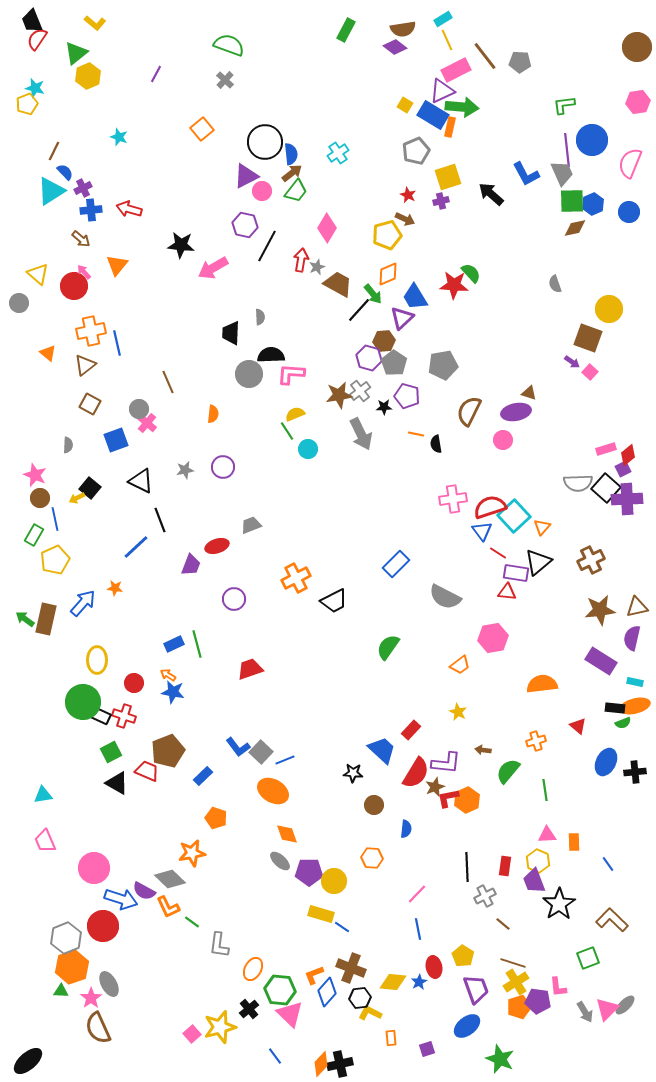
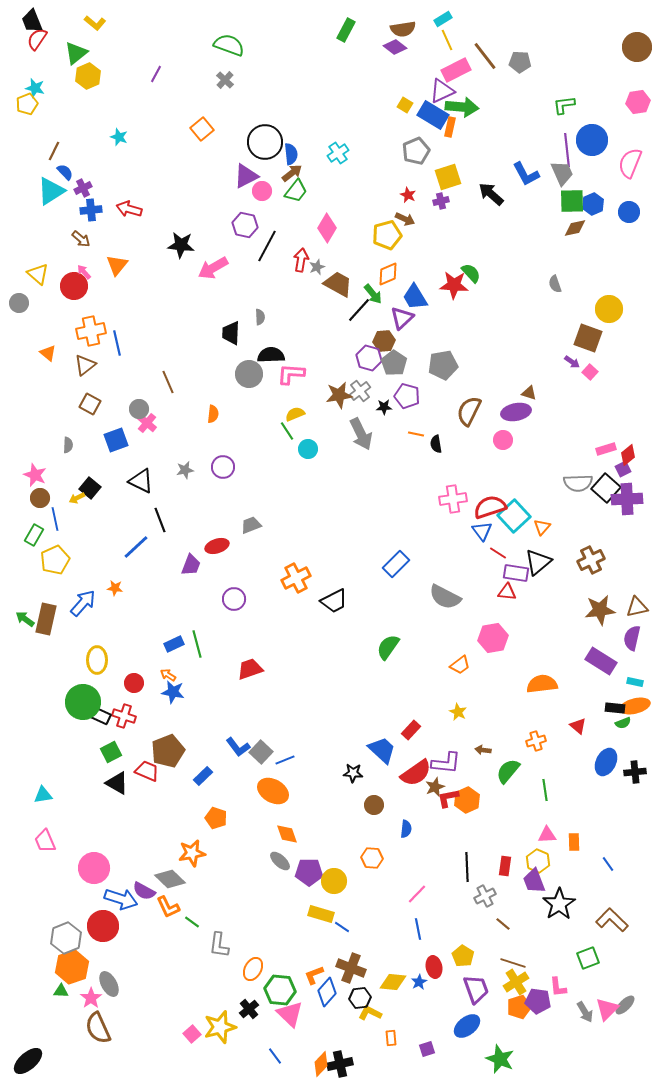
red semicircle at (416, 773): rotated 24 degrees clockwise
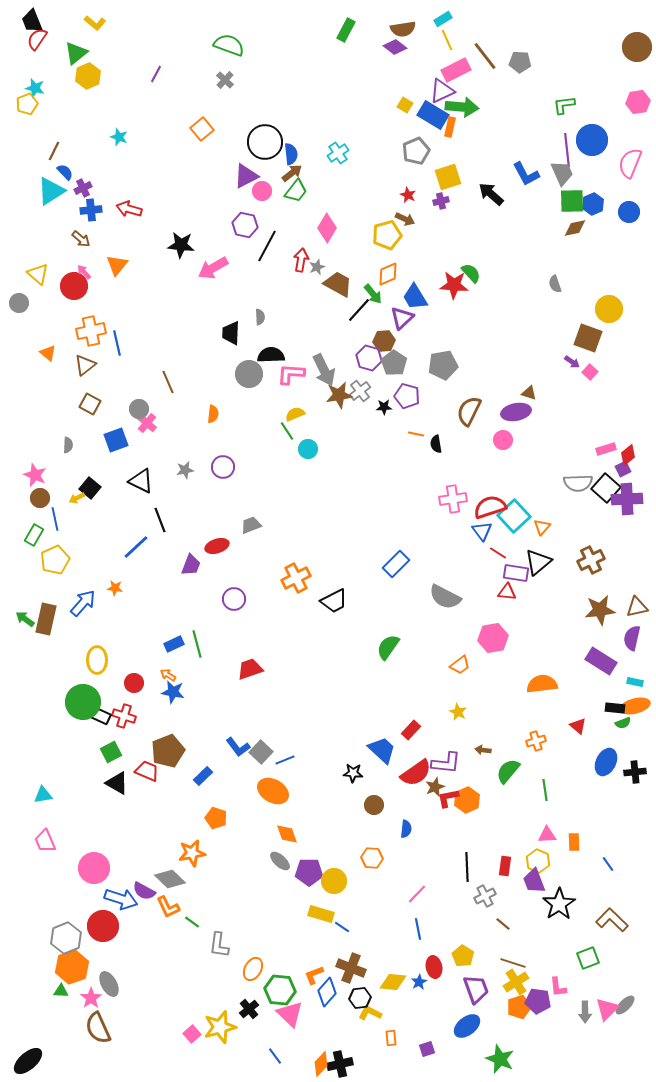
gray arrow at (361, 434): moved 37 px left, 64 px up
gray arrow at (585, 1012): rotated 30 degrees clockwise
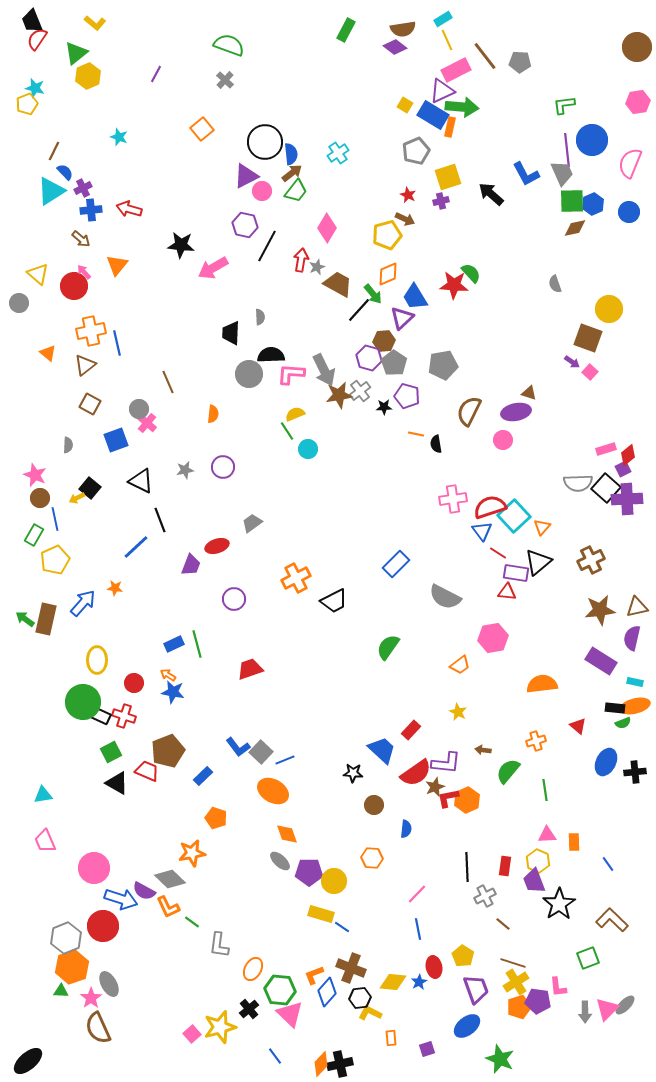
gray trapezoid at (251, 525): moved 1 px right, 2 px up; rotated 15 degrees counterclockwise
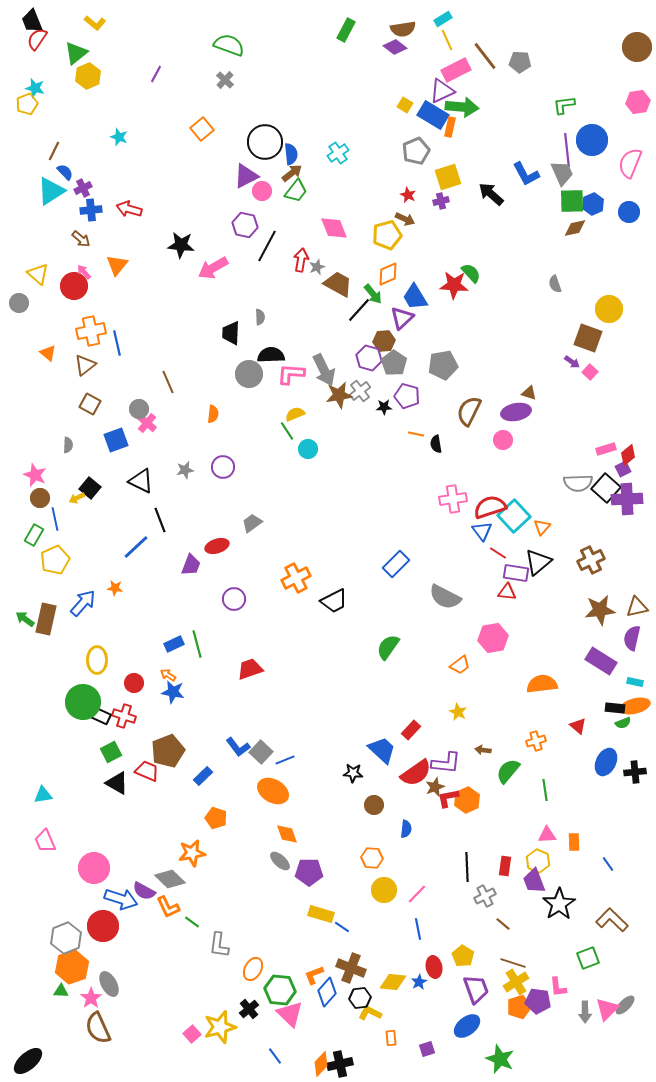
pink diamond at (327, 228): moved 7 px right; rotated 52 degrees counterclockwise
yellow circle at (334, 881): moved 50 px right, 9 px down
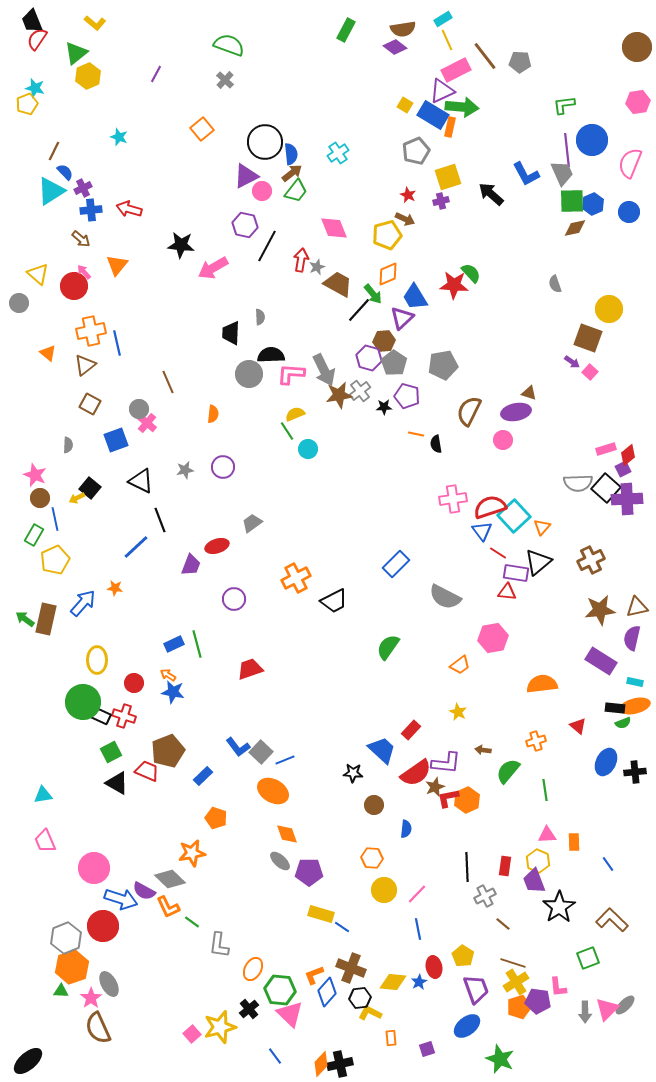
black star at (559, 904): moved 3 px down
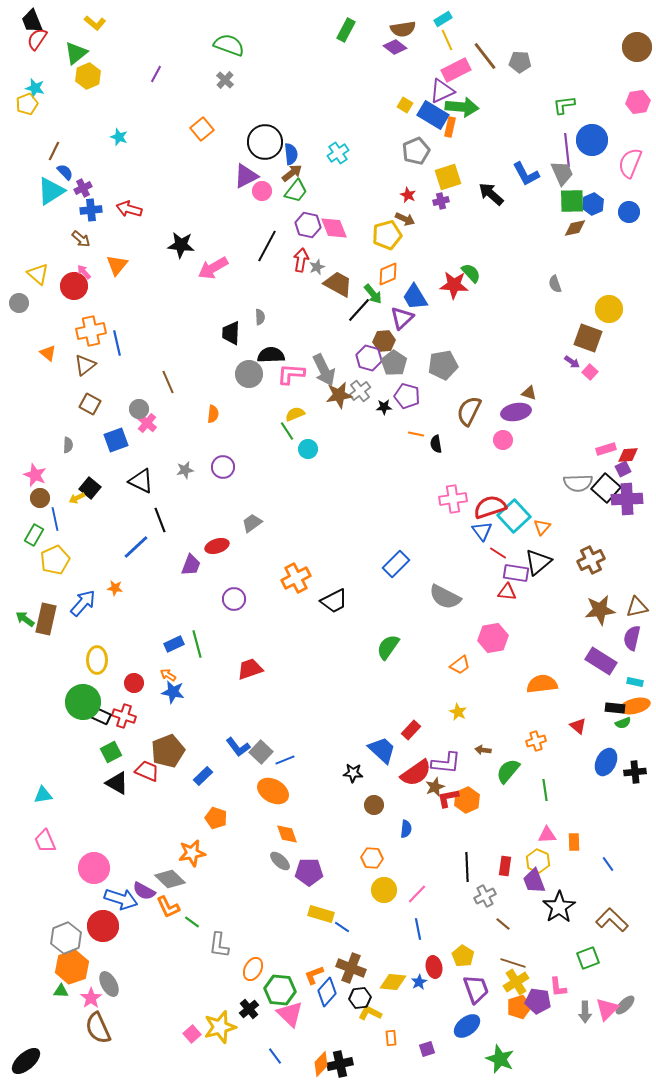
purple hexagon at (245, 225): moved 63 px right
red diamond at (628, 455): rotated 35 degrees clockwise
black ellipse at (28, 1061): moved 2 px left
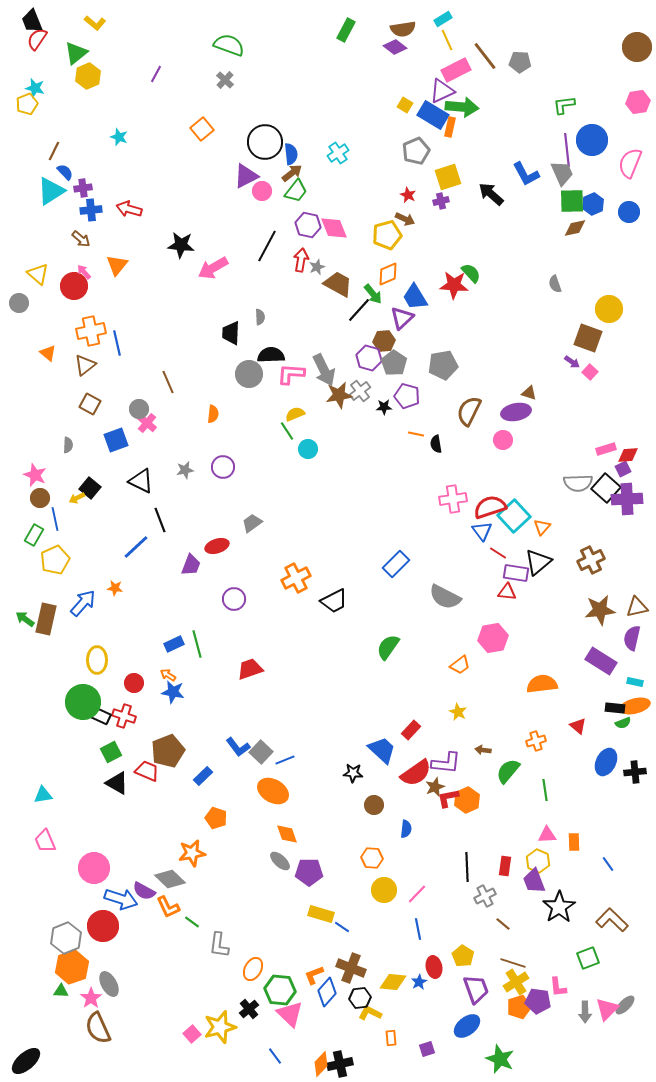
purple cross at (83, 188): rotated 18 degrees clockwise
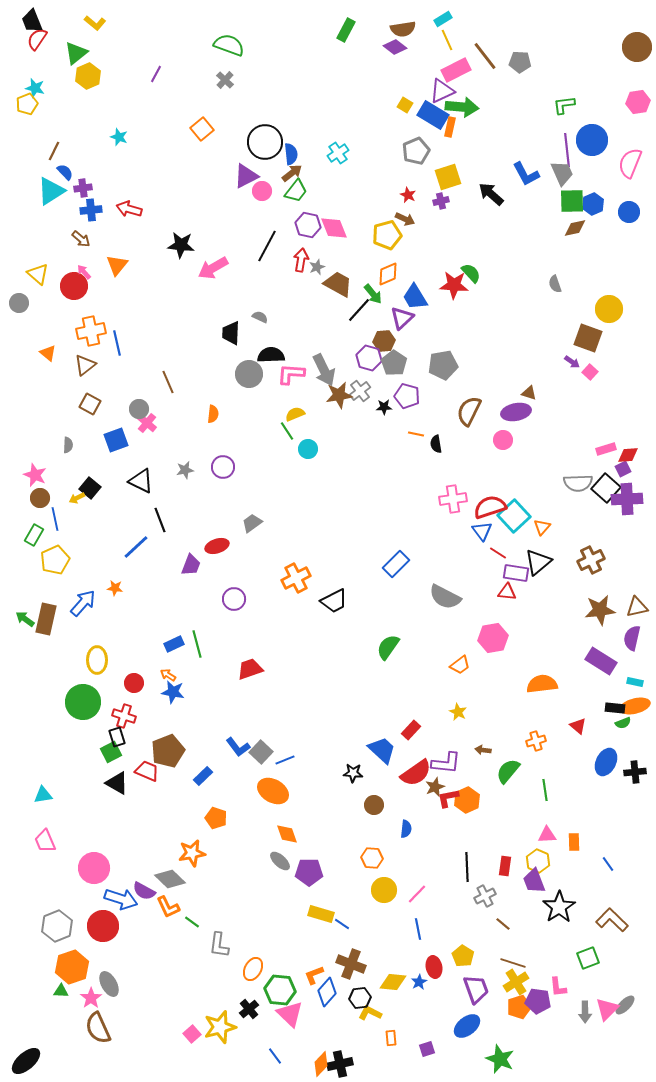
gray semicircle at (260, 317): rotated 63 degrees counterclockwise
black rectangle at (101, 716): moved 16 px right, 21 px down; rotated 48 degrees clockwise
blue line at (342, 927): moved 3 px up
gray hexagon at (66, 938): moved 9 px left, 12 px up
brown cross at (351, 968): moved 4 px up
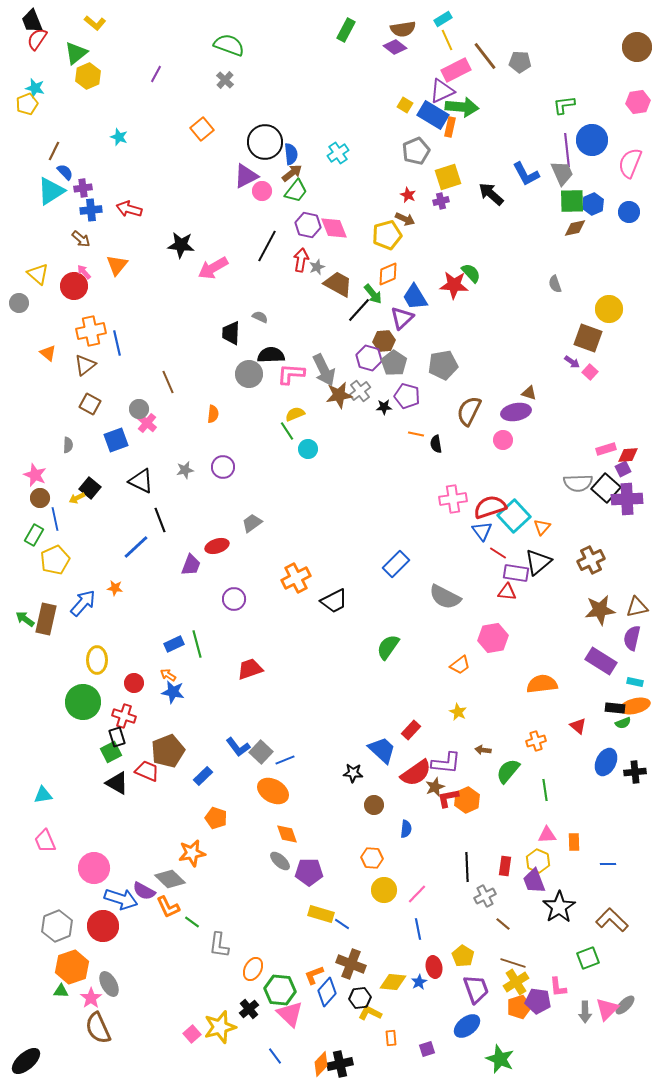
blue line at (608, 864): rotated 56 degrees counterclockwise
